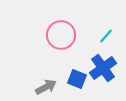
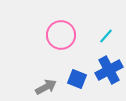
blue cross: moved 6 px right, 2 px down; rotated 8 degrees clockwise
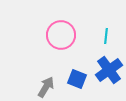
cyan line: rotated 35 degrees counterclockwise
blue cross: rotated 8 degrees counterclockwise
gray arrow: rotated 30 degrees counterclockwise
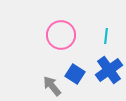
blue square: moved 2 px left, 5 px up; rotated 12 degrees clockwise
gray arrow: moved 6 px right, 1 px up; rotated 70 degrees counterclockwise
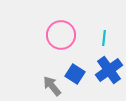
cyan line: moved 2 px left, 2 px down
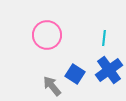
pink circle: moved 14 px left
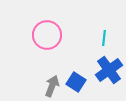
blue square: moved 1 px right, 8 px down
gray arrow: rotated 60 degrees clockwise
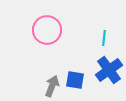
pink circle: moved 5 px up
blue square: moved 1 px left, 2 px up; rotated 24 degrees counterclockwise
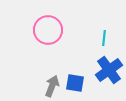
pink circle: moved 1 px right
blue square: moved 3 px down
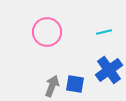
pink circle: moved 1 px left, 2 px down
cyan line: moved 6 px up; rotated 70 degrees clockwise
blue square: moved 1 px down
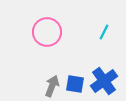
cyan line: rotated 49 degrees counterclockwise
blue cross: moved 5 px left, 11 px down
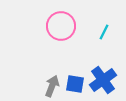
pink circle: moved 14 px right, 6 px up
blue cross: moved 1 px left, 1 px up
